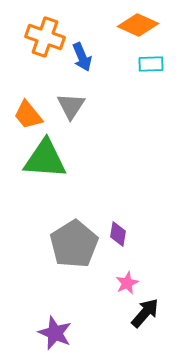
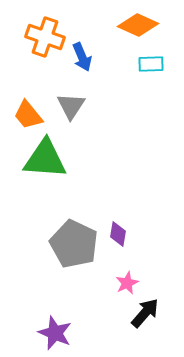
gray pentagon: rotated 15 degrees counterclockwise
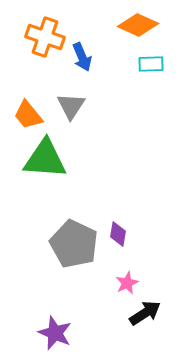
black arrow: rotated 16 degrees clockwise
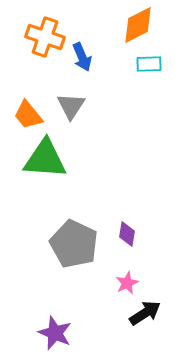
orange diamond: rotated 51 degrees counterclockwise
cyan rectangle: moved 2 px left
purple diamond: moved 9 px right
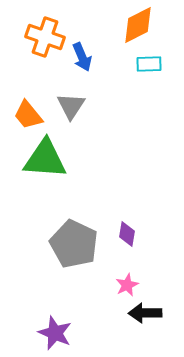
pink star: moved 2 px down
black arrow: rotated 148 degrees counterclockwise
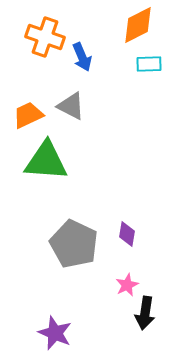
gray triangle: rotated 36 degrees counterclockwise
orange trapezoid: rotated 104 degrees clockwise
green triangle: moved 1 px right, 2 px down
black arrow: rotated 80 degrees counterclockwise
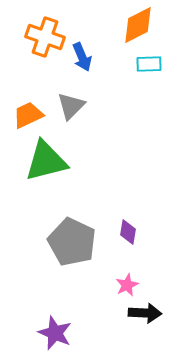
gray triangle: rotated 48 degrees clockwise
green triangle: rotated 18 degrees counterclockwise
purple diamond: moved 1 px right, 2 px up
gray pentagon: moved 2 px left, 2 px up
black arrow: rotated 96 degrees counterclockwise
